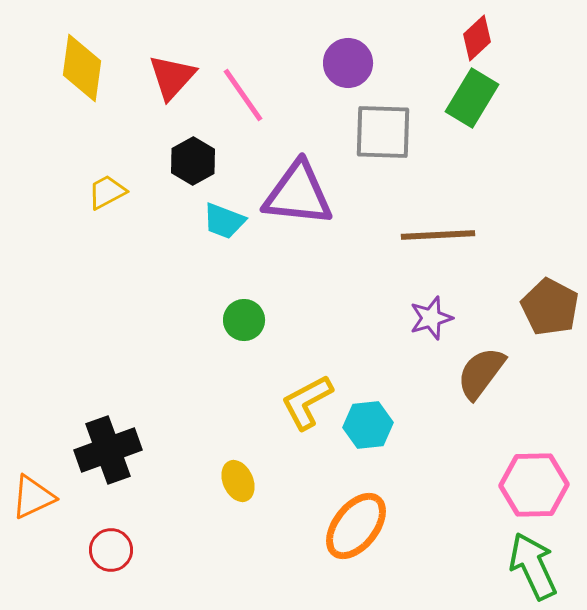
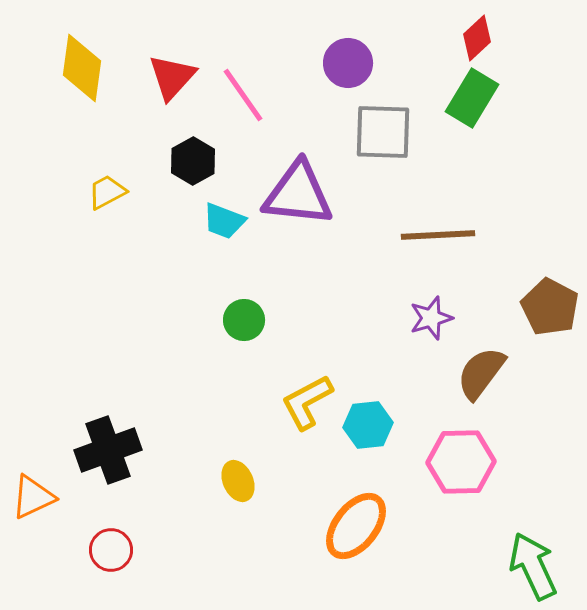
pink hexagon: moved 73 px left, 23 px up
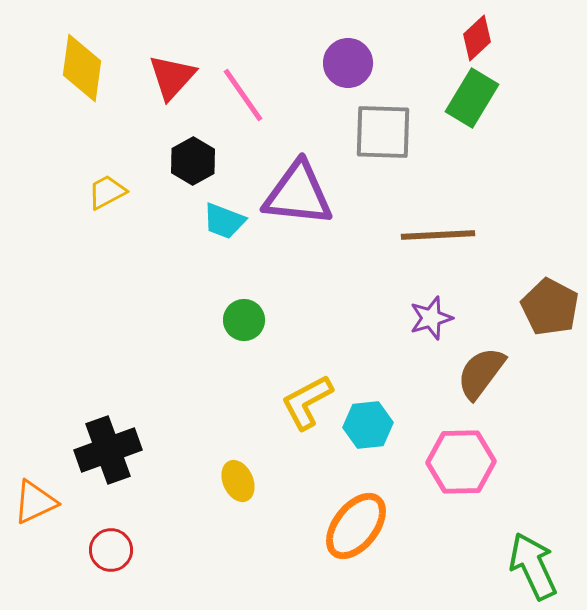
orange triangle: moved 2 px right, 5 px down
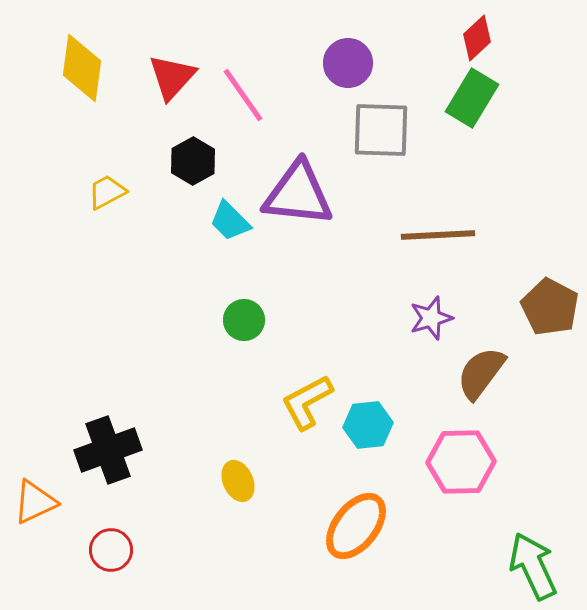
gray square: moved 2 px left, 2 px up
cyan trapezoid: moved 6 px right; rotated 24 degrees clockwise
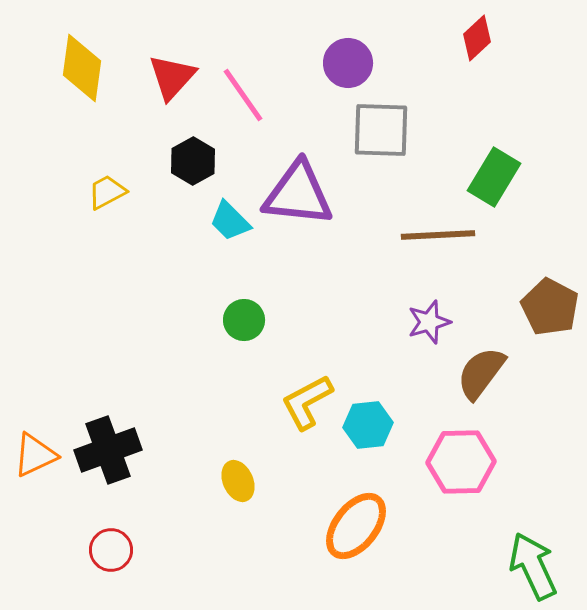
green rectangle: moved 22 px right, 79 px down
purple star: moved 2 px left, 4 px down
orange triangle: moved 47 px up
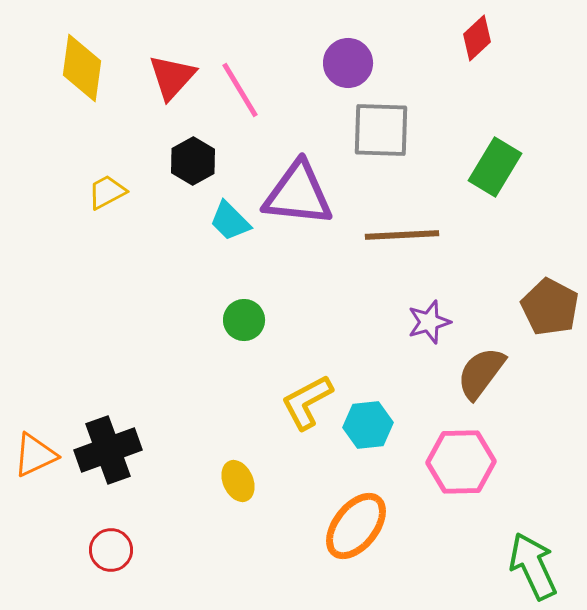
pink line: moved 3 px left, 5 px up; rotated 4 degrees clockwise
green rectangle: moved 1 px right, 10 px up
brown line: moved 36 px left
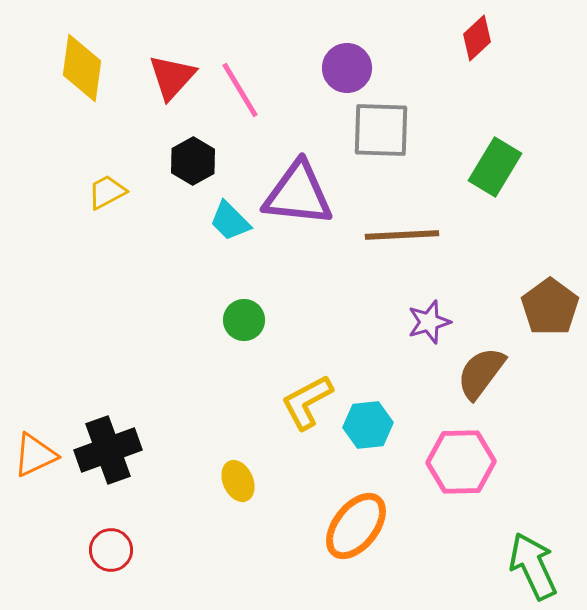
purple circle: moved 1 px left, 5 px down
brown pentagon: rotated 8 degrees clockwise
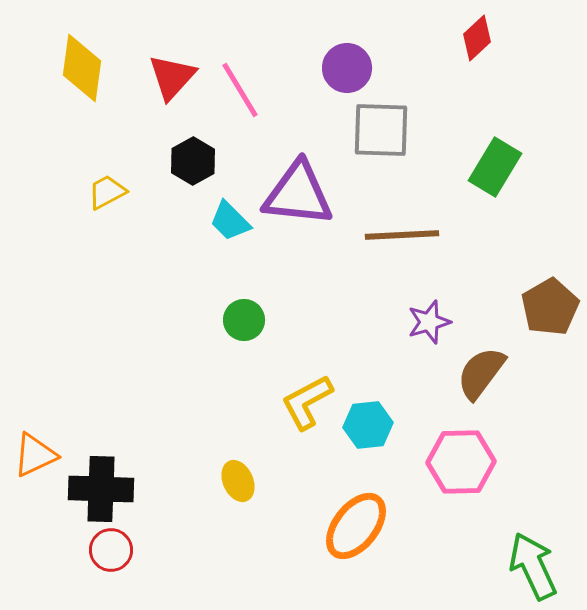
brown pentagon: rotated 6 degrees clockwise
black cross: moved 7 px left, 39 px down; rotated 22 degrees clockwise
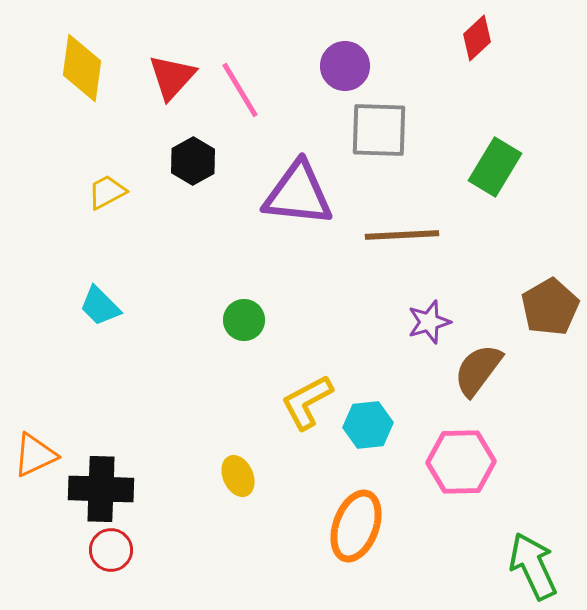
purple circle: moved 2 px left, 2 px up
gray square: moved 2 px left
cyan trapezoid: moved 130 px left, 85 px down
brown semicircle: moved 3 px left, 3 px up
yellow ellipse: moved 5 px up
orange ellipse: rotated 18 degrees counterclockwise
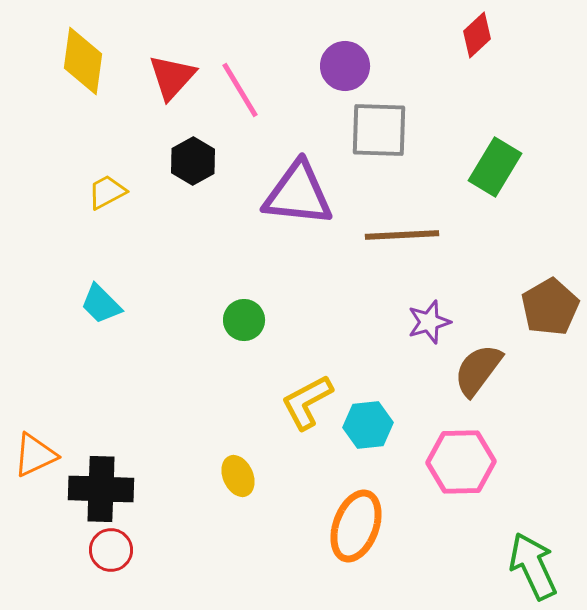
red diamond: moved 3 px up
yellow diamond: moved 1 px right, 7 px up
cyan trapezoid: moved 1 px right, 2 px up
